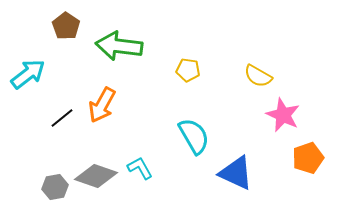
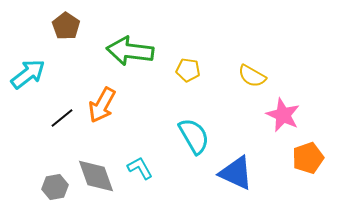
green arrow: moved 11 px right, 5 px down
yellow semicircle: moved 6 px left
gray diamond: rotated 51 degrees clockwise
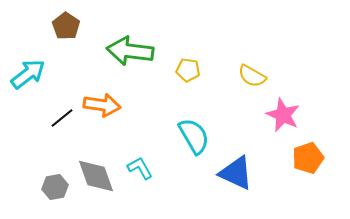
orange arrow: rotated 111 degrees counterclockwise
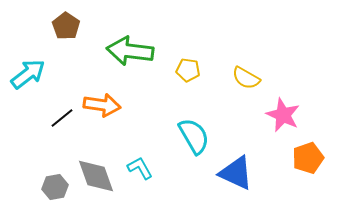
yellow semicircle: moved 6 px left, 2 px down
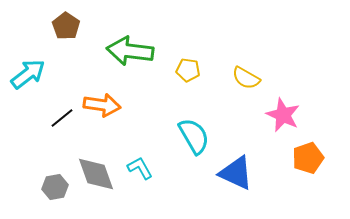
gray diamond: moved 2 px up
